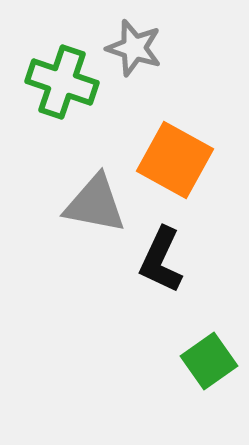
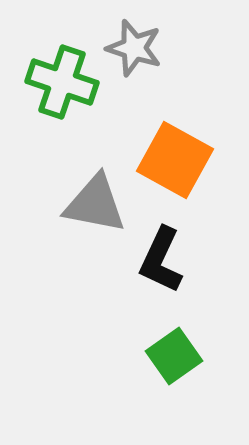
green square: moved 35 px left, 5 px up
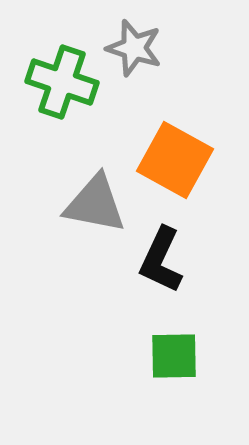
green square: rotated 34 degrees clockwise
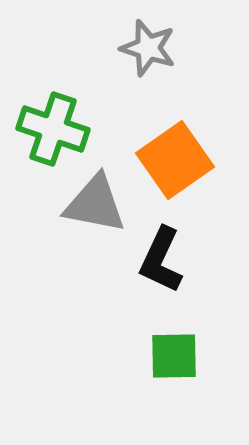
gray star: moved 14 px right
green cross: moved 9 px left, 47 px down
orange square: rotated 26 degrees clockwise
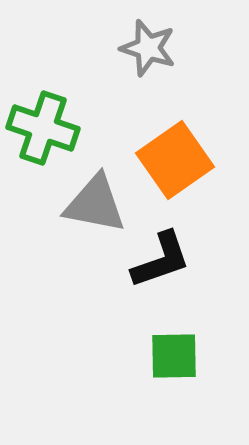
green cross: moved 10 px left, 1 px up
black L-shape: rotated 134 degrees counterclockwise
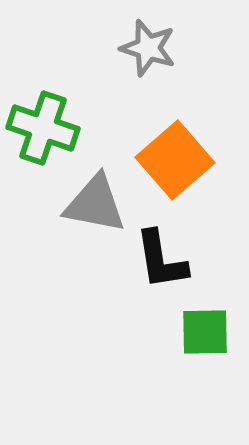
orange square: rotated 6 degrees counterclockwise
black L-shape: rotated 100 degrees clockwise
green square: moved 31 px right, 24 px up
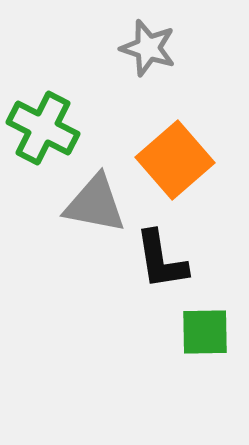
green cross: rotated 8 degrees clockwise
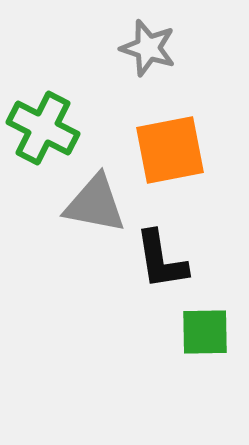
orange square: moved 5 px left, 10 px up; rotated 30 degrees clockwise
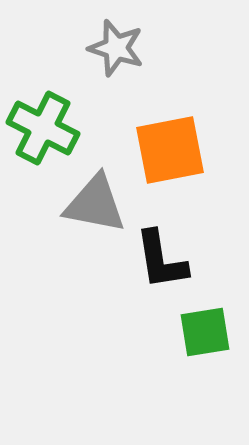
gray star: moved 32 px left
green square: rotated 8 degrees counterclockwise
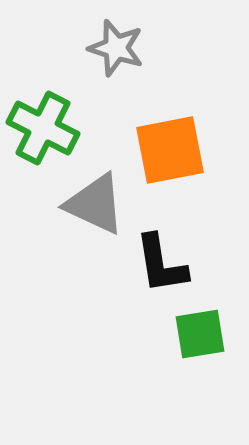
gray triangle: rotated 14 degrees clockwise
black L-shape: moved 4 px down
green square: moved 5 px left, 2 px down
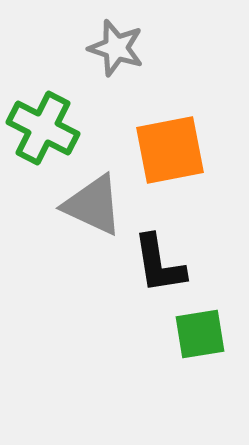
gray triangle: moved 2 px left, 1 px down
black L-shape: moved 2 px left
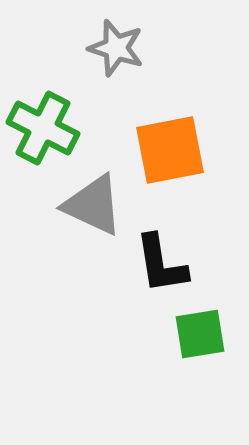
black L-shape: moved 2 px right
